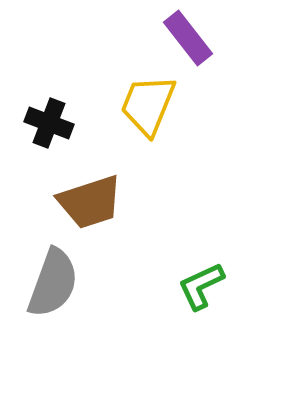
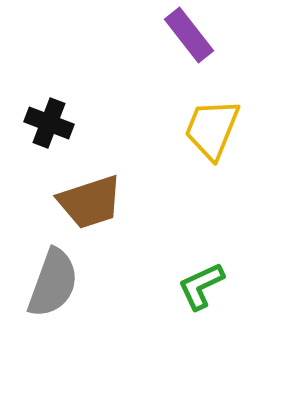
purple rectangle: moved 1 px right, 3 px up
yellow trapezoid: moved 64 px right, 24 px down
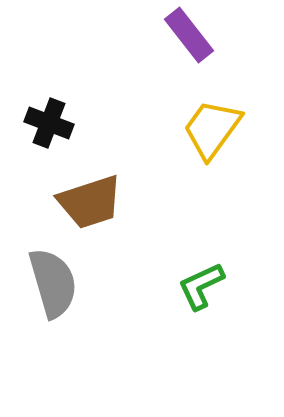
yellow trapezoid: rotated 14 degrees clockwise
gray semicircle: rotated 36 degrees counterclockwise
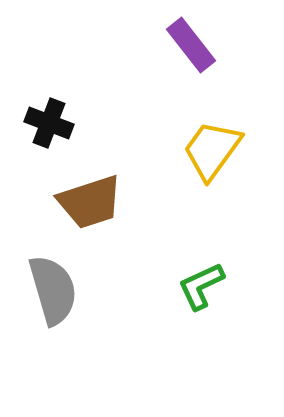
purple rectangle: moved 2 px right, 10 px down
yellow trapezoid: moved 21 px down
gray semicircle: moved 7 px down
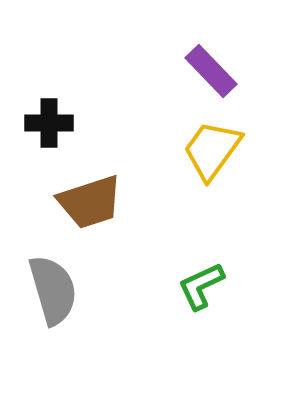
purple rectangle: moved 20 px right, 26 px down; rotated 6 degrees counterclockwise
black cross: rotated 21 degrees counterclockwise
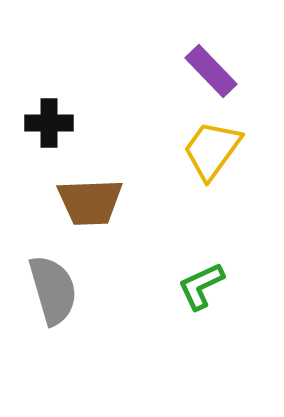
brown trapezoid: rotated 16 degrees clockwise
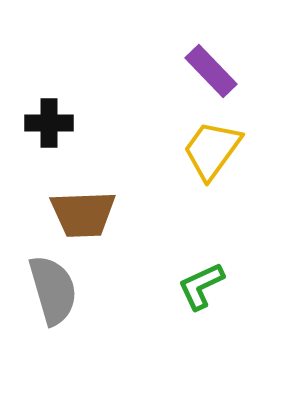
brown trapezoid: moved 7 px left, 12 px down
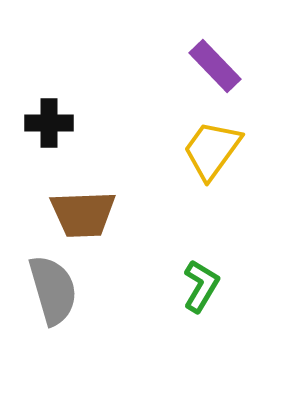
purple rectangle: moved 4 px right, 5 px up
green L-shape: rotated 146 degrees clockwise
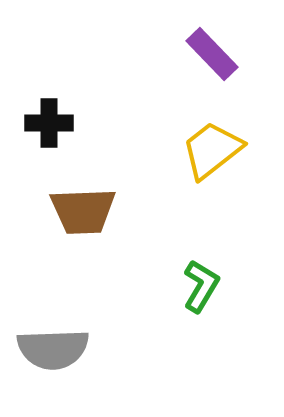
purple rectangle: moved 3 px left, 12 px up
yellow trapezoid: rotated 16 degrees clockwise
brown trapezoid: moved 3 px up
gray semicircle: moved 59 px down; rotated 104 degrees clockwise
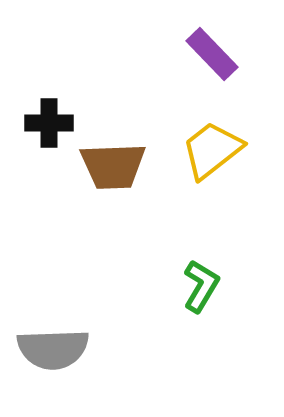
brown trapezoid: moved 30 px right, 45 px up
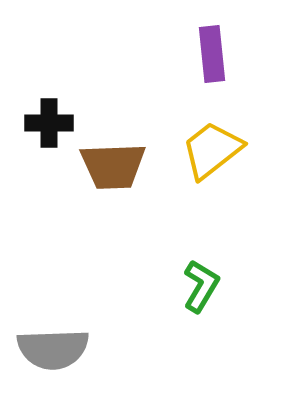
purple rectangle: rotated 38 degrees clockwise
